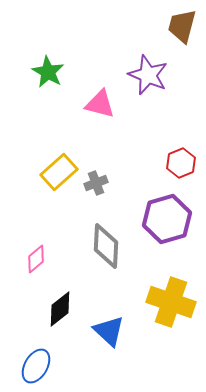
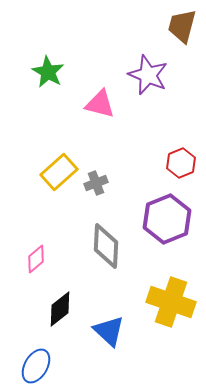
purple hexagon: rotated 6 degrees counterclockwise
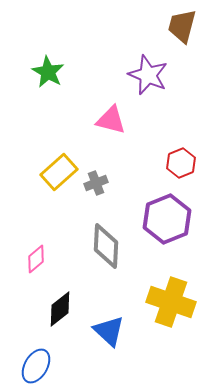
pink triangle: moved 11 px right, 16 px down
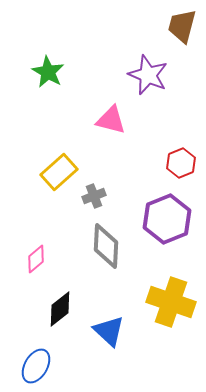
gray cross: moved 2 px left, 13 px down
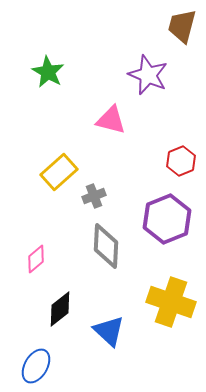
red hexagon: moved 2 px up
